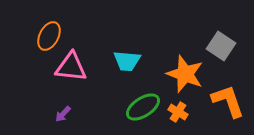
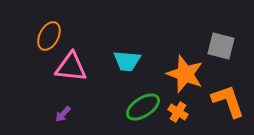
gray square: rotated 20 degrees counterclockwise
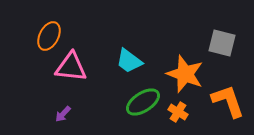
gray square: moved 1 px right, 3 px up
cyan trapezoid: moved 2 px right; rotated 32 degrees clockwise
green ellipse: moved 5 px up
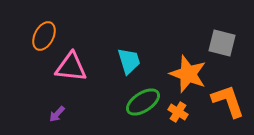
orange ellipse: moved 5 px left
cyan trapezoid: rotated 144 degrees counterclockwise
orange star: moved 3 px right
purple arrow: moved 6 px left
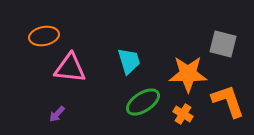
orange ellipse: rotated 52 degrees clockwise
gray square: moved 1 px right, 1 px down
pink triangle: moved 1 px left, 1 px down
orange star: rotated 21 degrees counterclockwise
orange cross: moved 5 px right, 2 px down
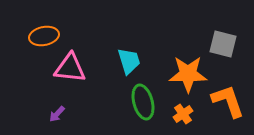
green ellipse: rotated 72 degrees counterclockwise
orange cross: rotated 24 degrees clockwise
